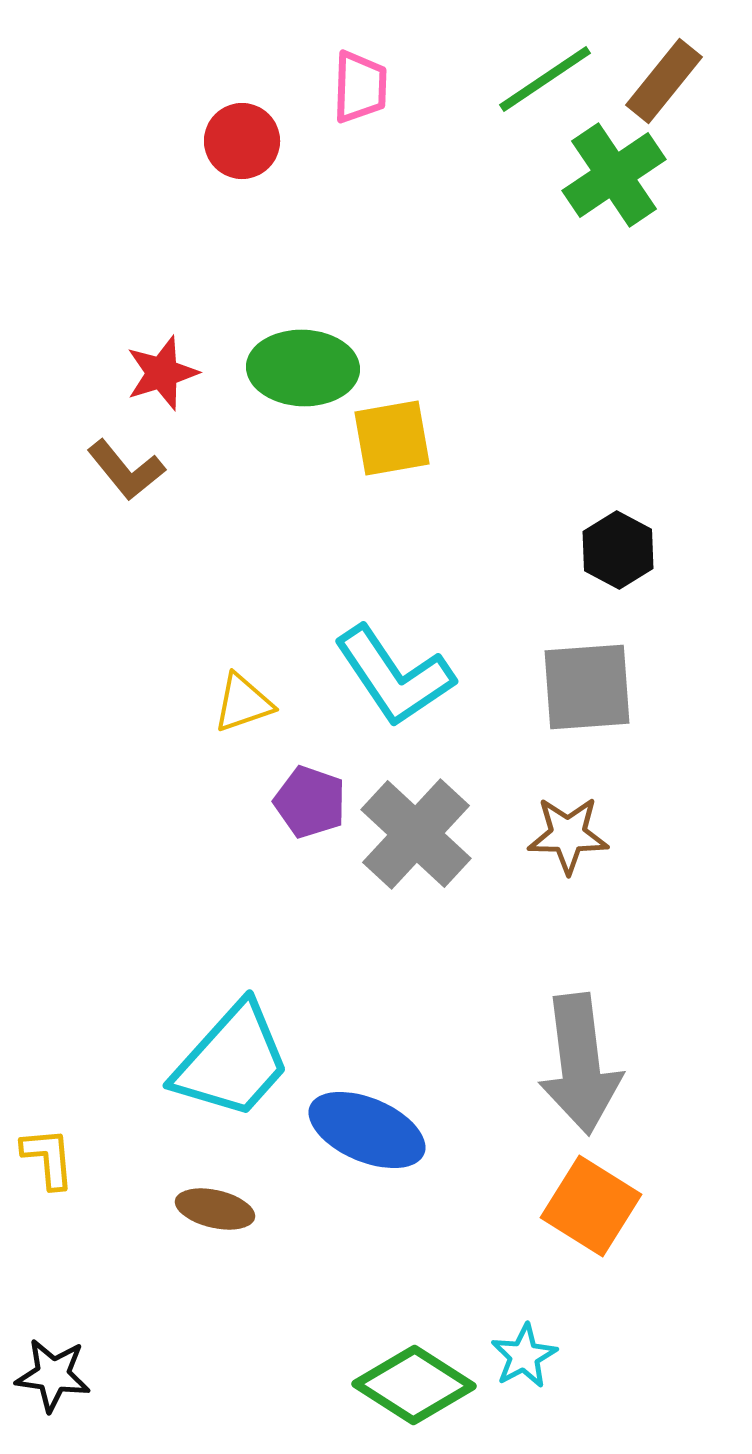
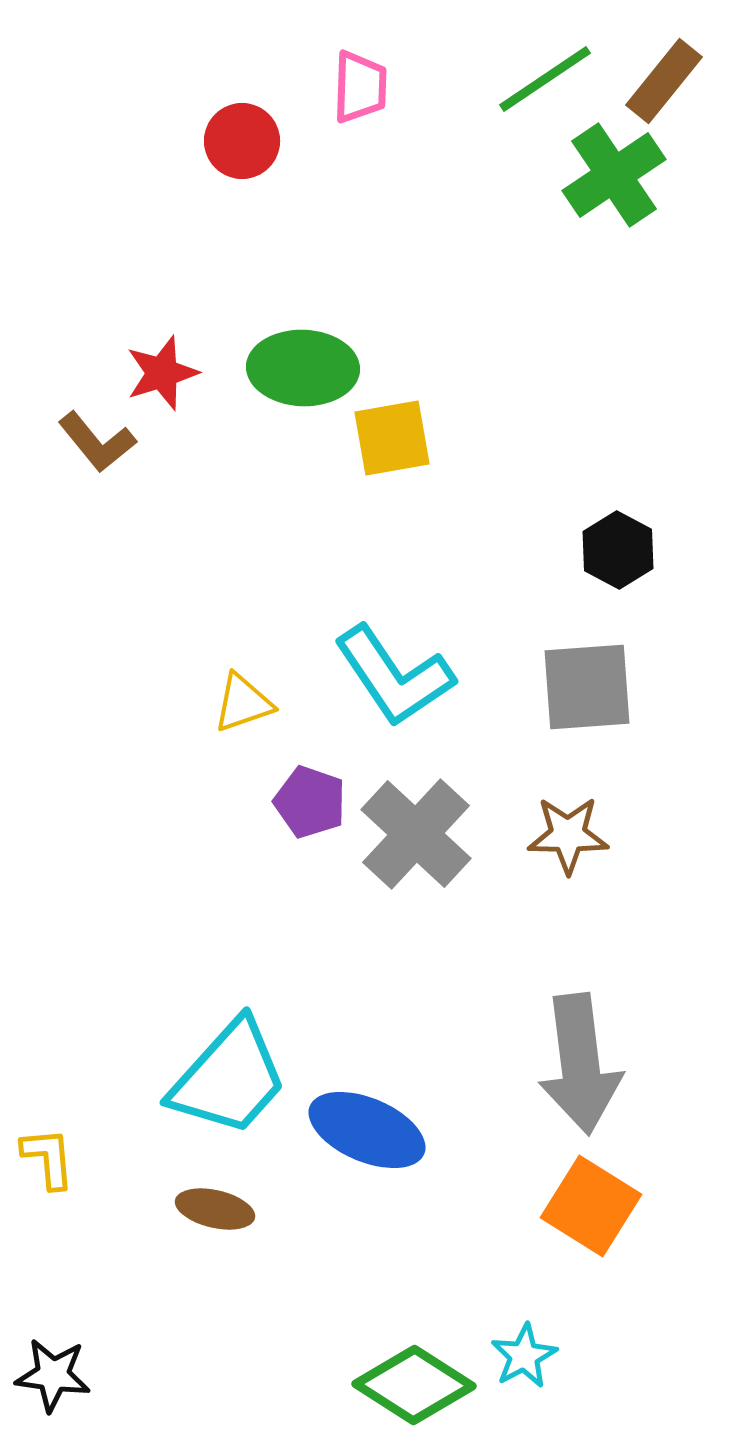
brown L-shape: moved 29 px left, 28 px up
cyan trapezoid: moved 3 px left, 17 px down
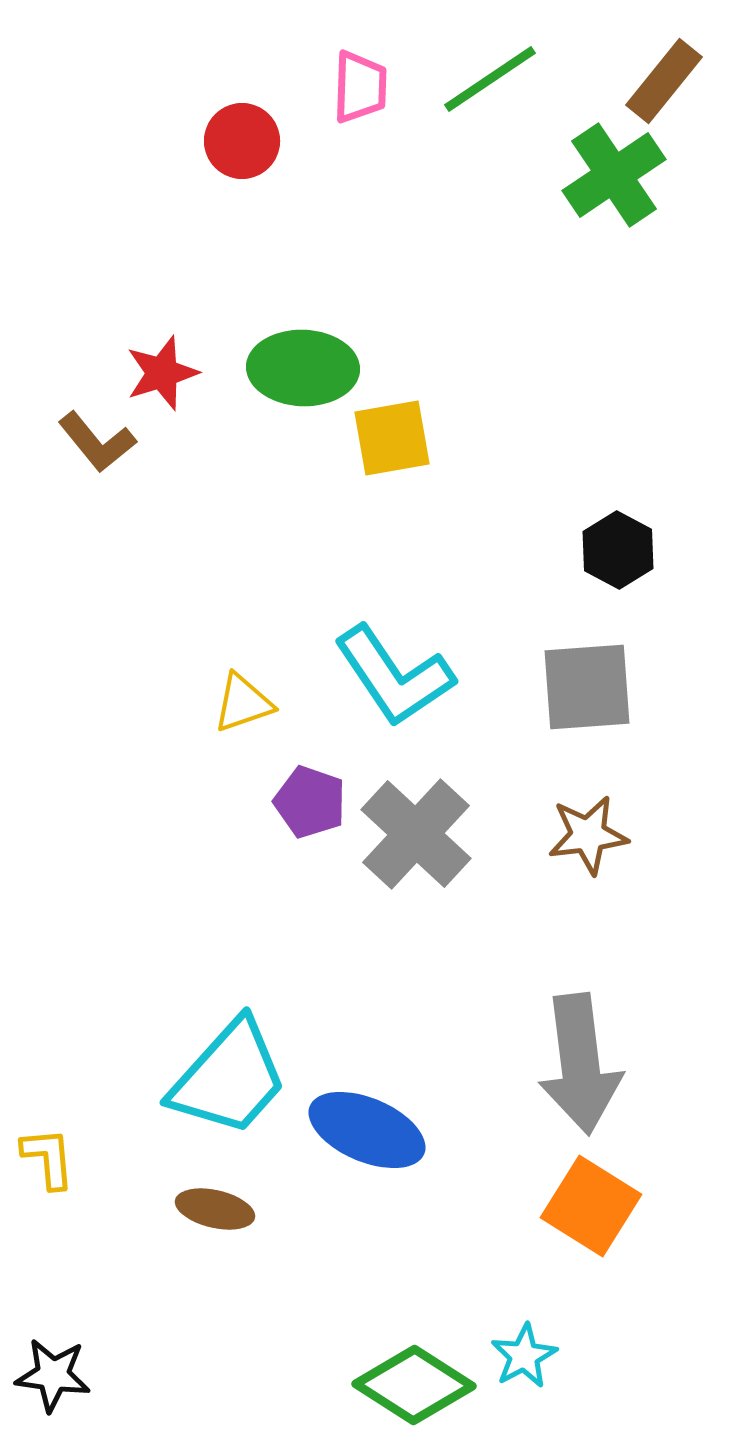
green line: moved 55 px left
brown star: moved 20 px right; rotated 8 degrees counterclockwise
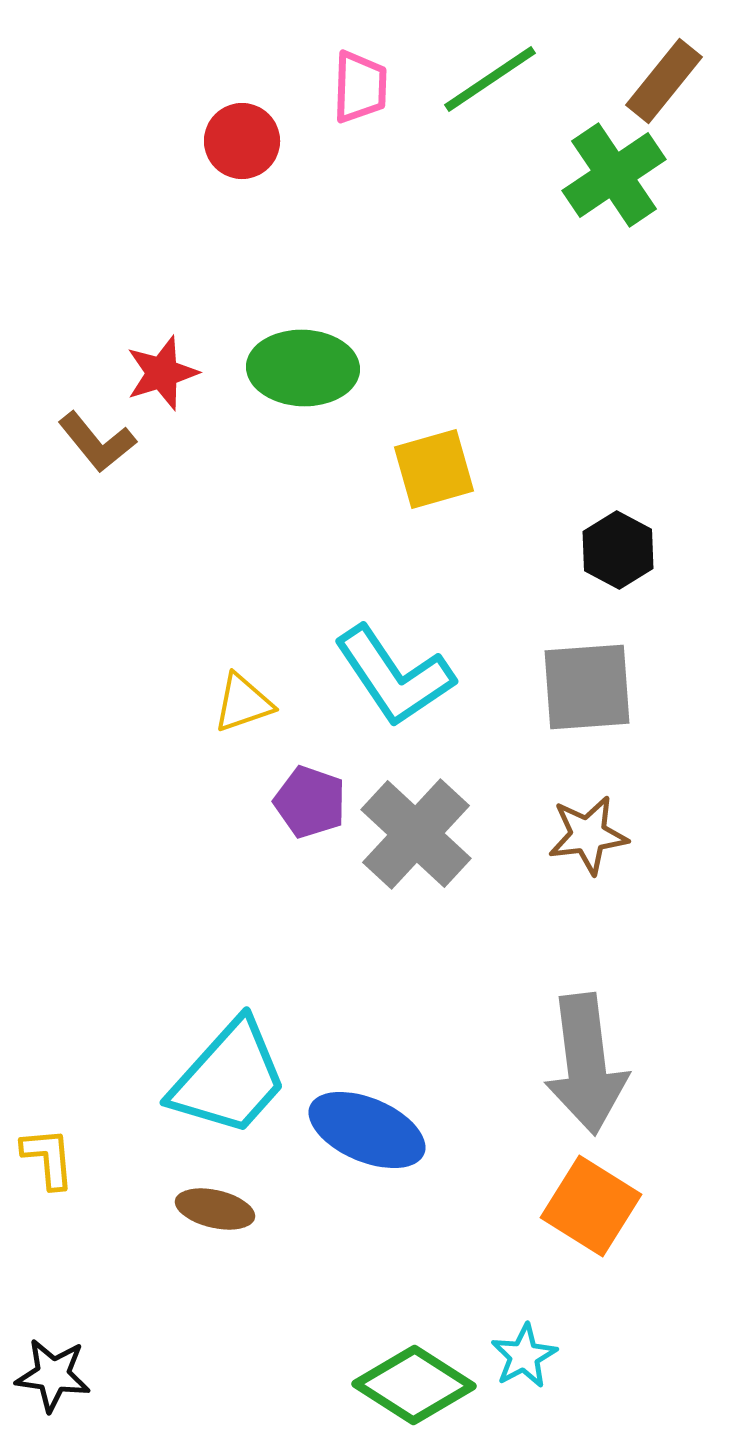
yellow square: moved 42 px right, 31 px down; rotated 6 degrees counterclockwise
gray arrow: moved 6 px right
